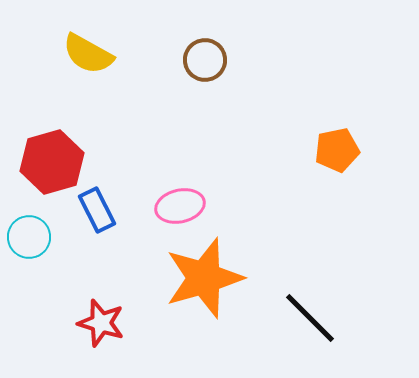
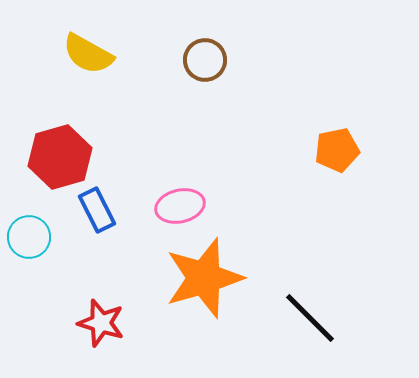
red hexagon: moved 8 px right, 5 px up
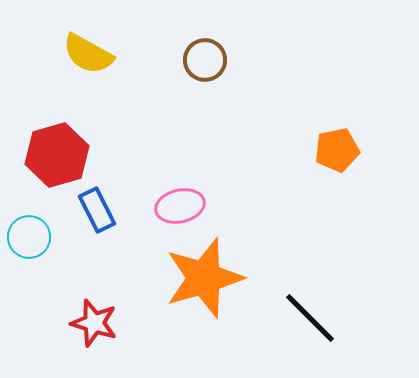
red hexagon: moved 3 px left, 2 px up
red star: moved 7 px left
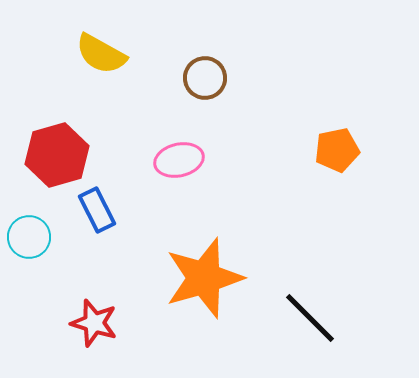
yellow semicircle: moved 13 px right
brown circle: moved 18 px down
pink ellipse: moved 1 px left, 46 px up
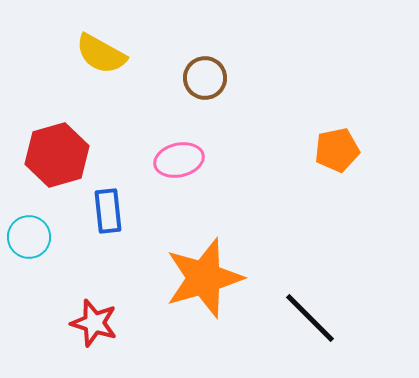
blue rectangle: moved 11 px right, 1 px down; rotated 21 degrees clockwise
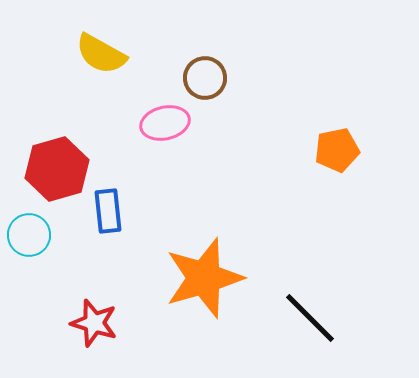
red hexagon: moved 14 px down
pink ellipse: moved 14 px left, 37 px up
cyan circle: moved 2 px up
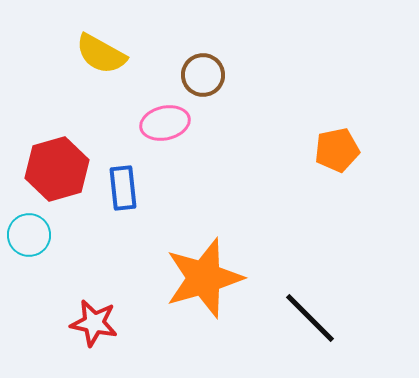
brown circle: moved 2 px left, 3 px up
blue rectangle: moved 15 px right, 23 px up
red star: rotated 6 degrees counterclockwise
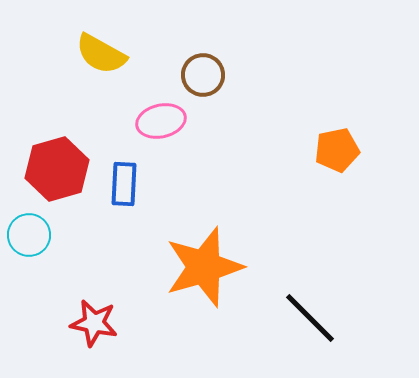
pink ellipse: moved 4 px left, 2 px up
blue rectangle: moved 1 px right, 4 px up; rotated 9 degrees clockwise
orange star: moved 11 px up
